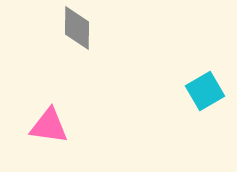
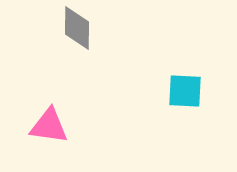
cyan square: moved 20 px left; rotated 33 degrees clockwise
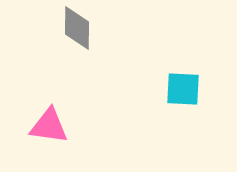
cyan square: moved 2 px left, 2 px up
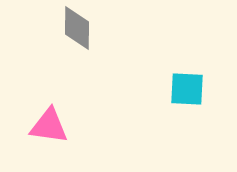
cyan square: moved 4 px right
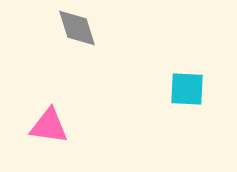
gray diamond: rotated 18 degrees counterclockwise
